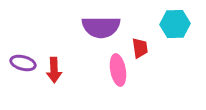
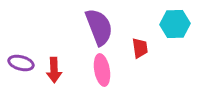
purple semicircle: moved 2 px left; rotated 111 degrees counterclockwise
purple ellipse: moved 2 px left
pink ellipse: moved 16 px left
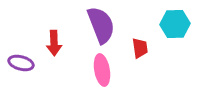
purple semicircle: moved 2 px right, 2 px up
red arrow: moved 27 px up
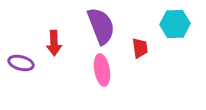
purple semicircle: moved 1 px down
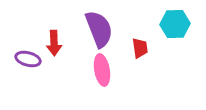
purple semicircle: moved 2 px left, 3 px down
purple ellipse: moved 7 px right, 4 px up
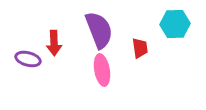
purple semicircle: moved 1 px down
